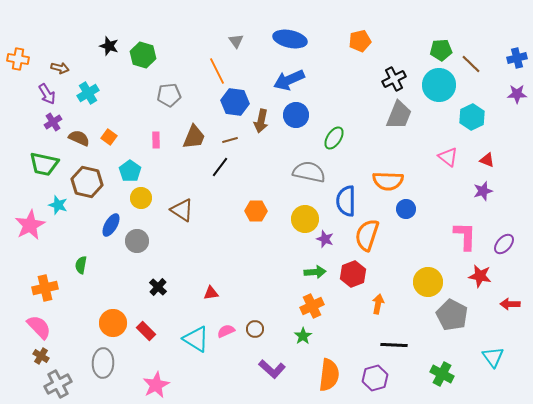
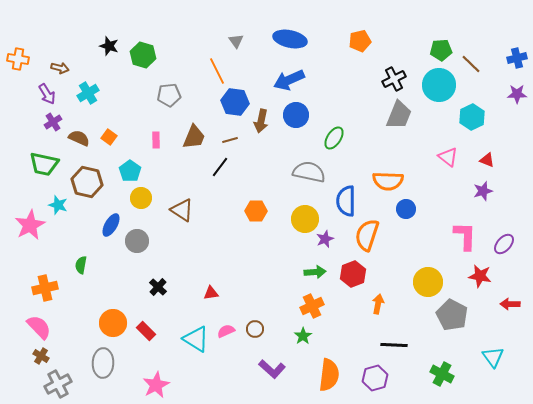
purple star at (325, 239): rotated 30 degrees clockwise
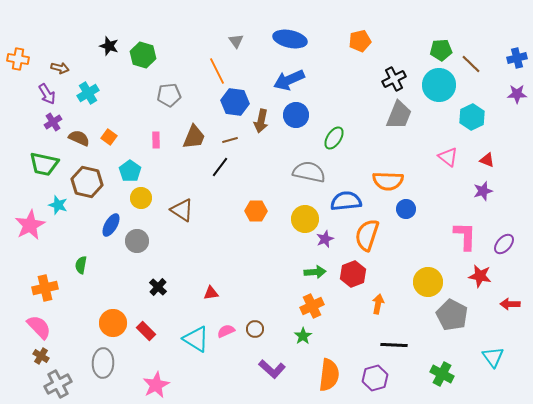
blue semicircle at (346, 201): rotated 84 degrees clockwise
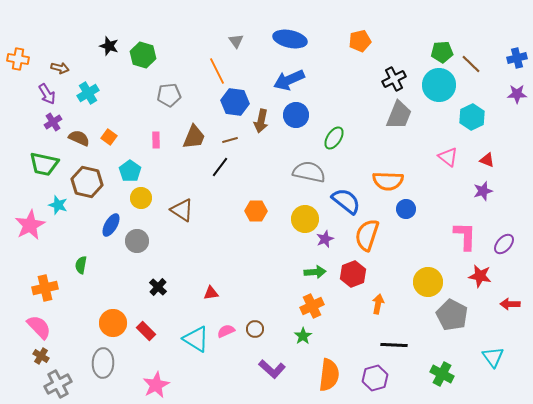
green pentagon at (441, 50): moved 1 px right, 2 px down
blue semicircle at (346, 201): rotated 44 degrees clockwise
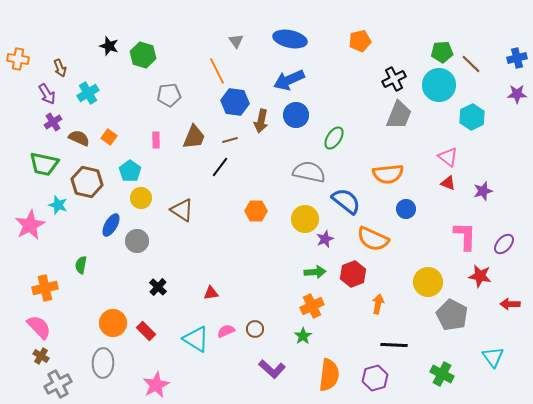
brown arrow at (60, 68): rotated 54 degrees clockwise
red triangle at (487, 160): moved 39 px left, 23 px down
orange semicircle at (388, 181): moved 7 px up; rotated 8 degrees counterclockwise
orange semicircle at (367, 235): moved 6 px right, 4 px down; rotated 84 degrees counterclockwise
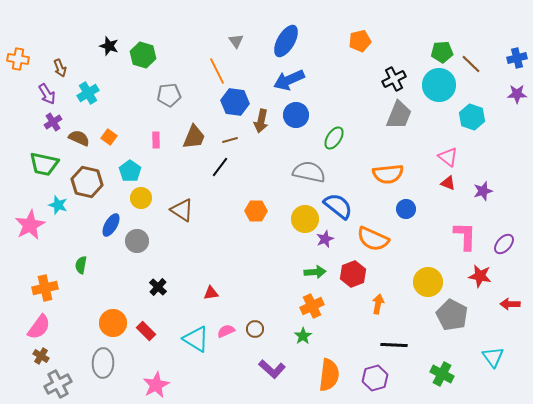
blue ellipse at (290, 39): moved 4 px left, 2 px down; rotated 72 degrees counterclockwise
cyan hexagon at (472, 117): rotated 15 degrees counterclockwise
blue semicircle at (346, 201): moved 8 px left, 5 px down
pink semicircle at (39, 327): rotated 80 degrees clockwise
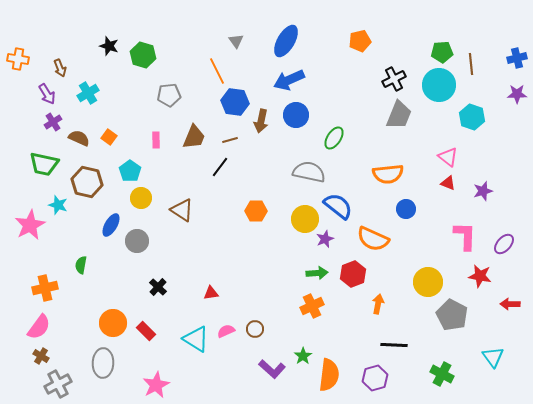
brown line at (471, 64): rotated 40 degrees clockwise
green arrow at (315, 272): moved 2 px right, 1 px down
green star at (303, 336): moved 20 px down
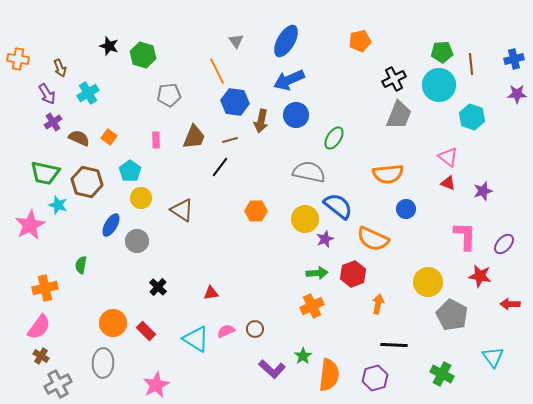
blue cross at (517, 58): moved 3 px left, 1 px down
green trapezoid at (44, 164): moved 1 px right, 9 px down
